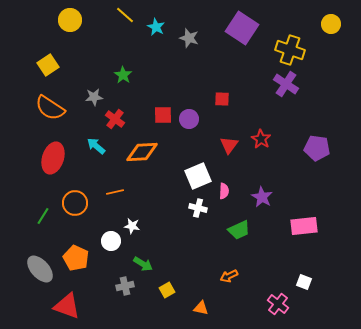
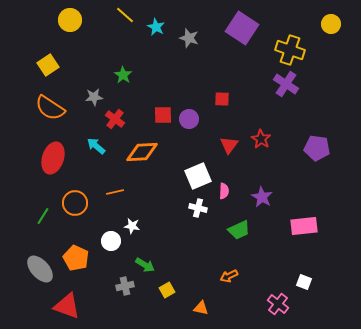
green arrow at (143, 264): moved 2 px right, 1 px down
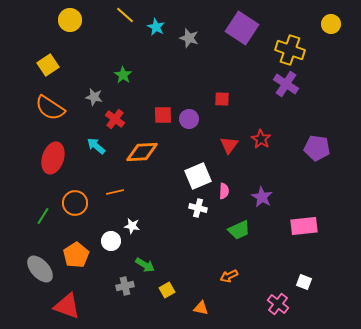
gray star at (94, 97): rotated 18 degrees clockwise
orange pentagon at (76, 258): moved 3 px up; rotated 15 degrees clockwise
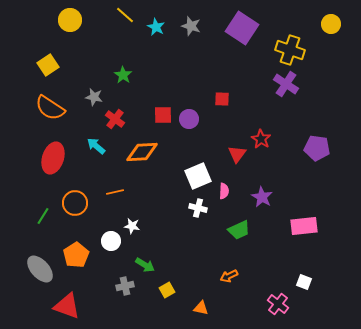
gray star at (189, 38): moved 2 px right, 12 px up
red triangle at (229, 145): moved 8 px right, 9 px down
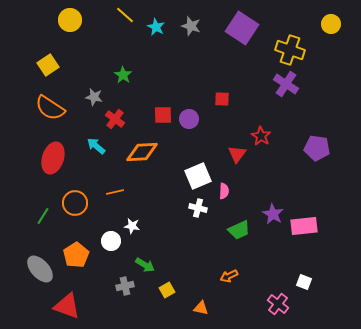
red star at (261, 139): moved 3 px up
purple star at (262, 197): moved 11 px right, 17 px down
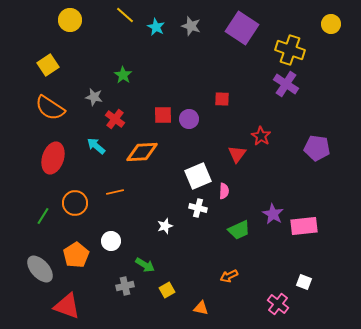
white star at (132, 226): moved 33 px right; rotated 28 degrees counterclockwise
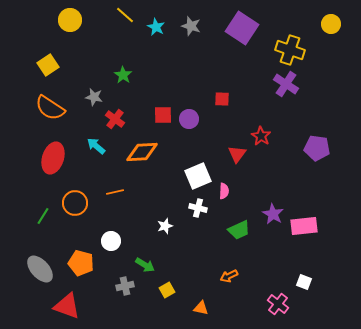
orange pentagon at (76, 255): moved 5 px right, 8 px down; rotated 25 degrees counterclockwise
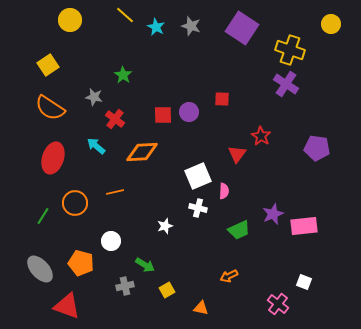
purple circle at (189, 119): moved 7 px up
purple star at (273, 214): rotated 20 degrees clockwise
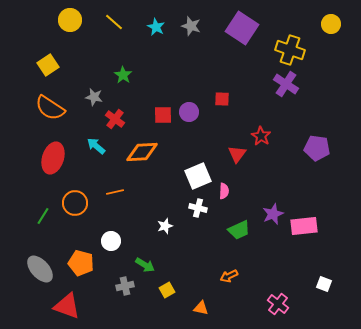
yellow line at (125, 15): moved 11 px left, 7 px down
white square at (304, 282): moved 20 px right, 2 px down
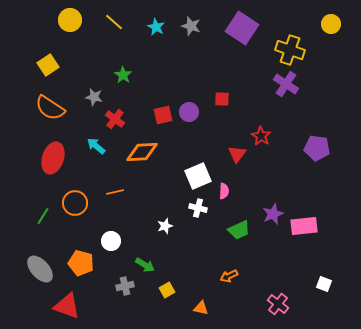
red square at (163, 115): rotated 12 degrees counterclockwise
